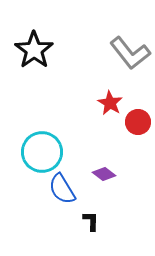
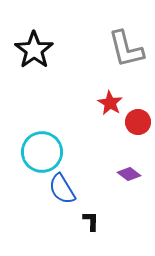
gray L-shape: moved 4 px left, 4 px up; rotated 24 degrees clockwise
purple diamond: moved 25 px right
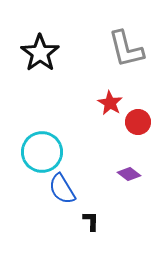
black star: moved 6 px right, 3 px down
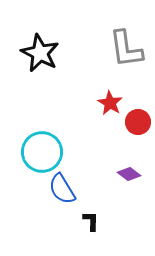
gray L-shape: rotated 6 degrees clockwise
black star: rotated 9 degrees counterclockwise
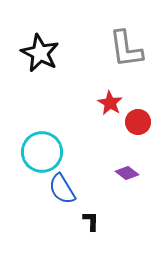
purple diamond: moved 2 px left, 1 px up
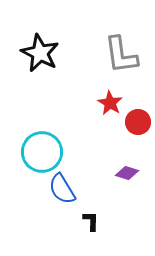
gray L-shape: moved 5 px left, 6 px down
purple diamond: rotated 20 degrees counterclockwise
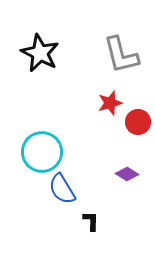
gray L-shape: rotated 6 degrees counterclockwise
red star: rotated 25 degrees clockwise
purple diamond: moved 1 px down; rotated 15 degrees clockwise
